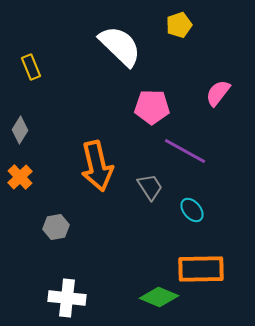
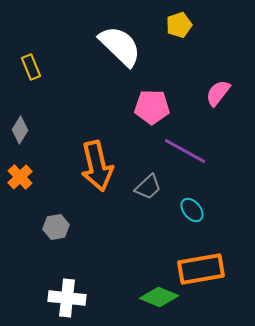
gray trapezoid: moved 2 px left; rotated 80 degrees clockwise
orange rectangle: rotated 9 degrees counterclockwise
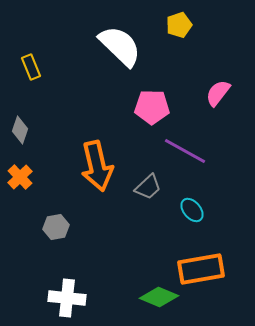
gray diamond: rotated 12 degrees counterclockwise
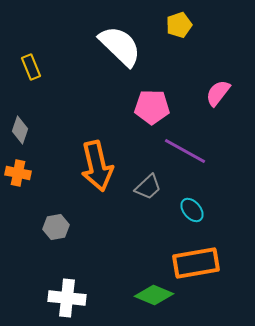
orange cross: moved 2 px left, 4 px up; rotated 35 degrees counterclockwise
orange rectangle: moved 5 px left, 6 px up
green diamond: moved 5 px left, 2 px up
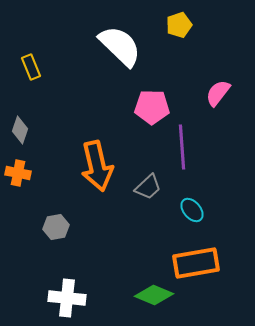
purple line: moved 3 px left, 4 px up; rotated 57 degrees clockwise
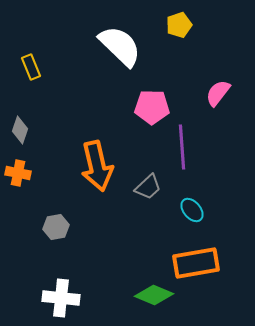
white cross: moved 6 px left
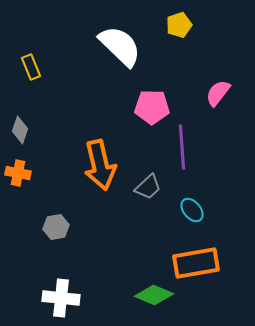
orange arrow: moved 3 px right, 1 px up
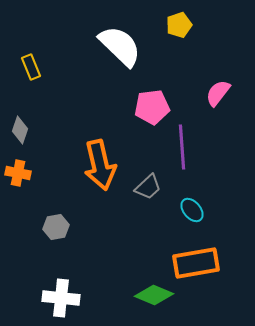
pink pentagon: rotated 8 degrees counterclockwise
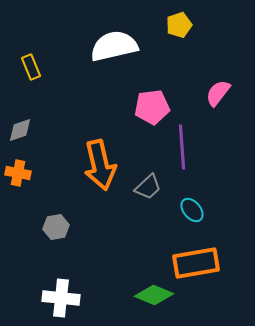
white semicircle: moved 6 px left; rotated 57 degrees counterclockwise
gray diamond: rotated 52 degrees clockwise
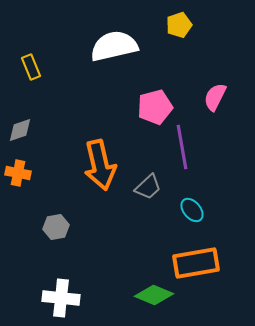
pink semicircle: moved 3 px left, 4 px down; rotated 12 degrees counterclockwise
pink pentagon: moved 3 px right; rotated 8 degrees counterclockwise
purple line: rotated 6 degrees counterclockwise
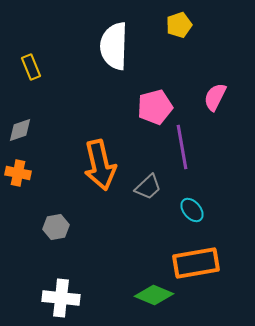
white semicircle: rotated 75 degrees counterclockwise
